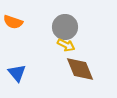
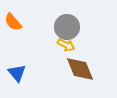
orange semicircle: rotated 30 degrees clockwise
gray circle: moved 2 px right
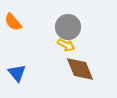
gray circle: moved 1 px right
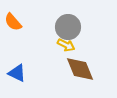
blue triangle: rotated 24 degrees counterclockwise
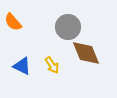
yellow arrow: moved 14 px left, 20 px down; rotated 30 degrees clockwise
brown diamond: moved 6 px right, 16 px up
blue triangle: moved 5 px right, 7 px up
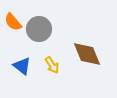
gray circle: moved 29 px left, 2 px down
brown diamond: moved 1 px right, 1 px down
blue triangle: rotated 12 degrees clockwise
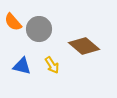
brown diamond: moved 3 px left, 8 px up; rotated 28 degrees counterclockwise
blue triangle: rotated 24 degrees counterclockwise
